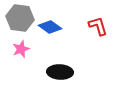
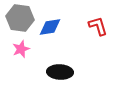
blue diamond: rotated 45 degrees counterclockwise
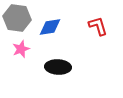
gray hexagon: moved 3 px left
black ellipse: moved 2 px left, 5 px up
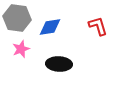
black ellipse: moved 1 px right, 3 px up
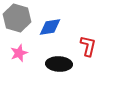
gray hexagon: rotated 8 degrees clockwise
red L-shape: moved 10 px left, 20 px down; rotated 30 degrees clockwise
pink star: moved 2 px left, 4 px down
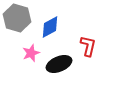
blue diamond: rotated 20 degrees counterclockwise
pink star: moved 12 px right
black ellipse: rotated 25 degrees counterclockwise
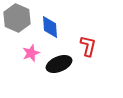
gray hexagon: rotated 8 degrees clockwise
blue diamond: rotated 65 degrees counterclockwise
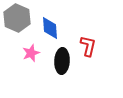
blue diamond: moved 1 px down
black ellipse: moved 3 px right, 3 px up; rotated 65 degrees counterclockwise
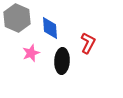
red L-shape: moved 3 px up; rotated 15 degrees clockwise
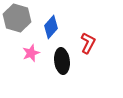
gray hexagon: rotated 8 degrees counterclockwise
blue diamond: moved 1 px right, 1 px up; rotated 45 degrees clockwise
black ellipse: rotated 10 degrees counterclockwise
